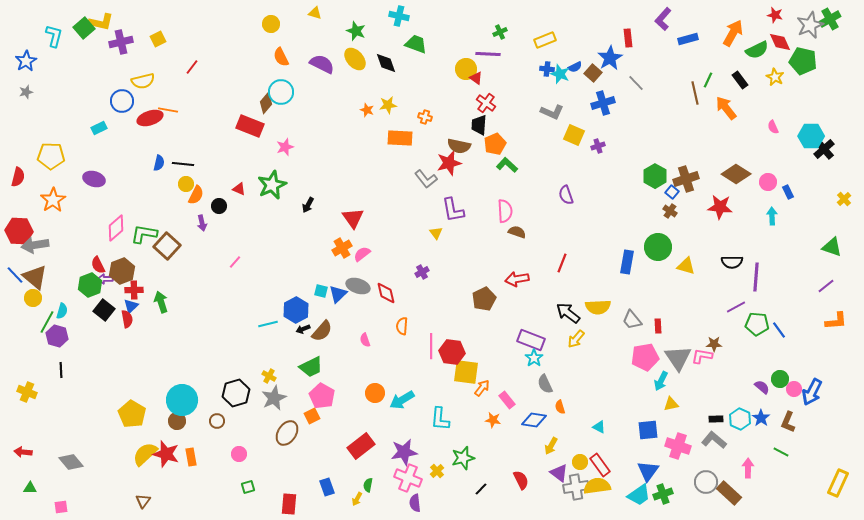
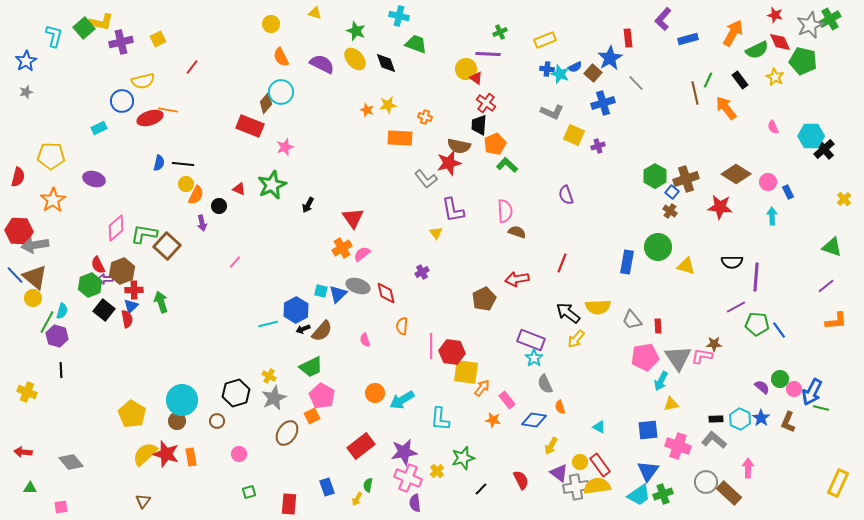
green line at (781, 452): moved 40 px right, 44 px up; rotated 14 degrees counterclockwise
green square at (248, 487): moved 1 px right, 5 px down
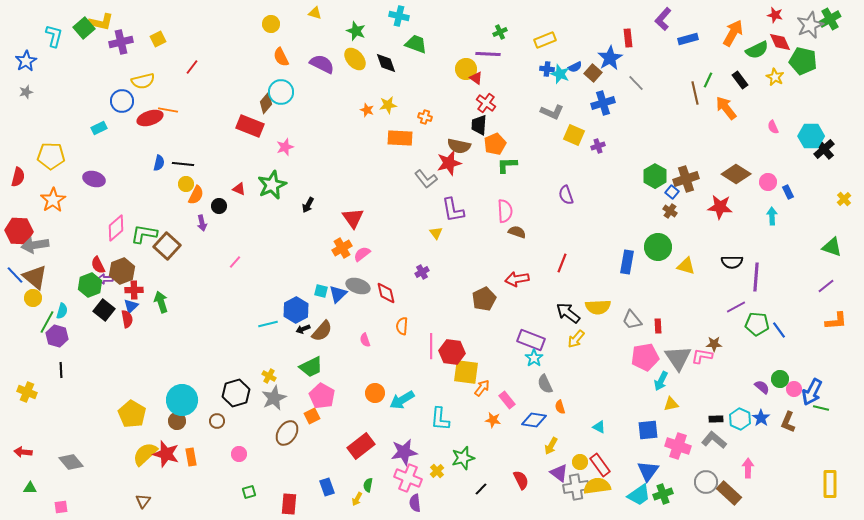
green L-shape at (507, 165): rotated 45 degrees counterclockwise
yellow rectangle at (838, 483): moved 8 px left, 1 px down; rotated 24 degrees counterclockwise
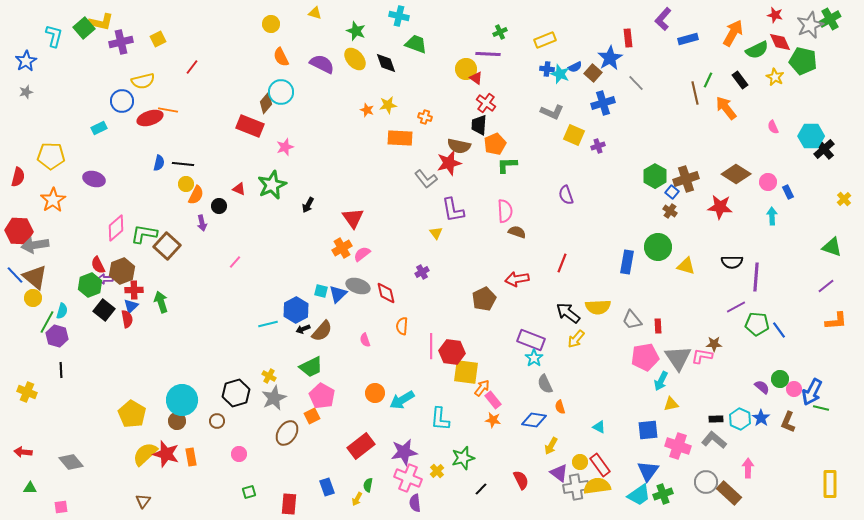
pink rectangle at (507, 400): moved 14 px left
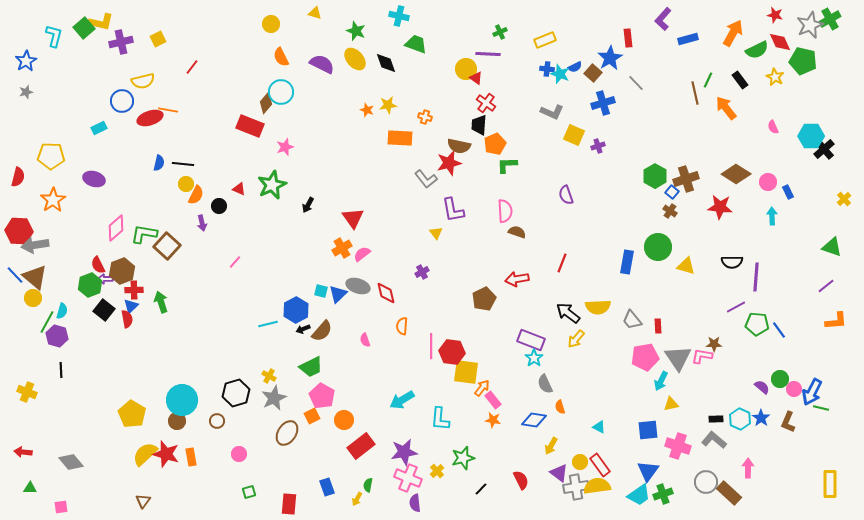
orange circle at (375, 393): moved 31 px left, 27 px down
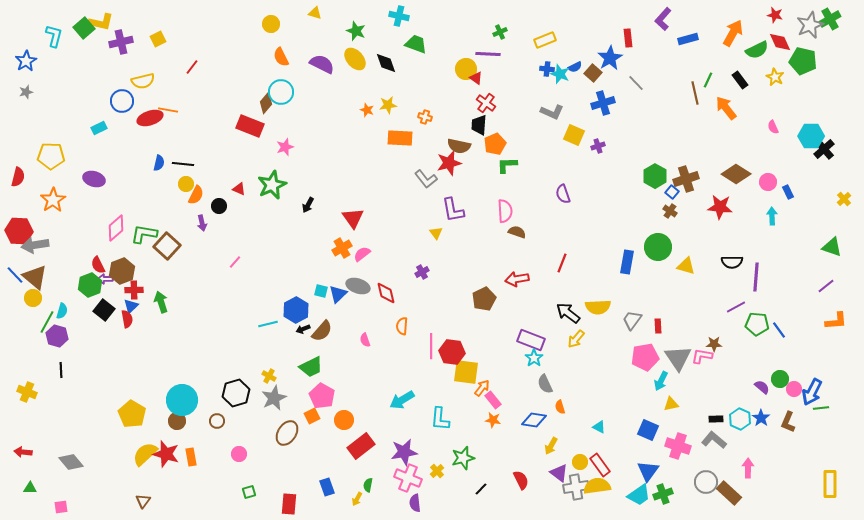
purple semicircle at (566, 195): moved 3 px left, 1 px up
gray trapezoid at (632, 320): rotated 75 degrees clockwise
green line at (821, 408): rotated 21 degrees counterclockwise
blue square at (648, 430): rotated 30 degrees clockwise
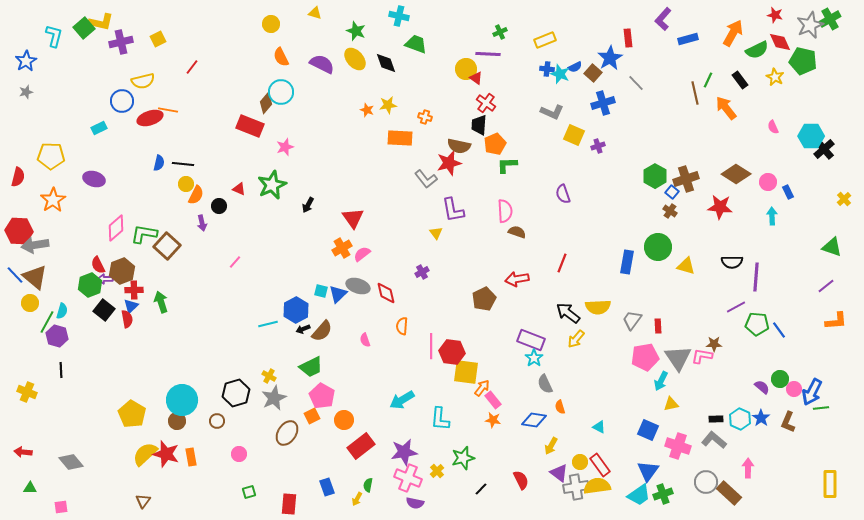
yellow circle at (33, 298): moved 3 px left, 5 px down
purple semicircle at (415, 503): rotated 72 degrees counterclockwise
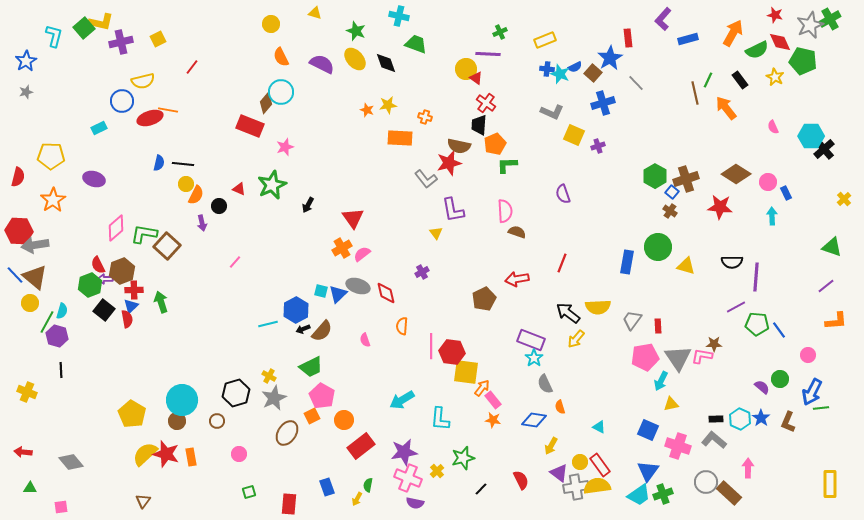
blue rectangle at (788, 192): moved 2 px left, 1 px down
pink circle at (794, 389): moved 14 px right, 34 px up
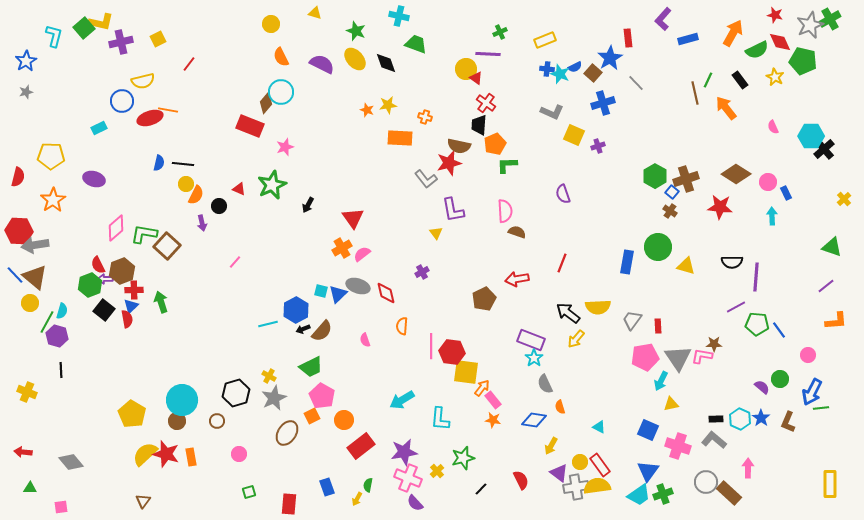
red line at (192, 67): moved 3 px left, 3 px up
purple semicircle at (415, 503): rotated 36 degrees clockwise
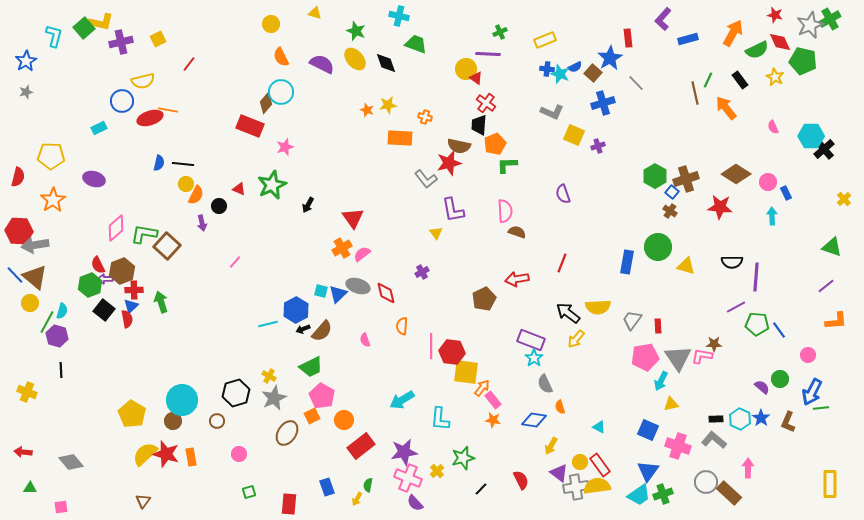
brown circle at (177, 421): moved 4 px left
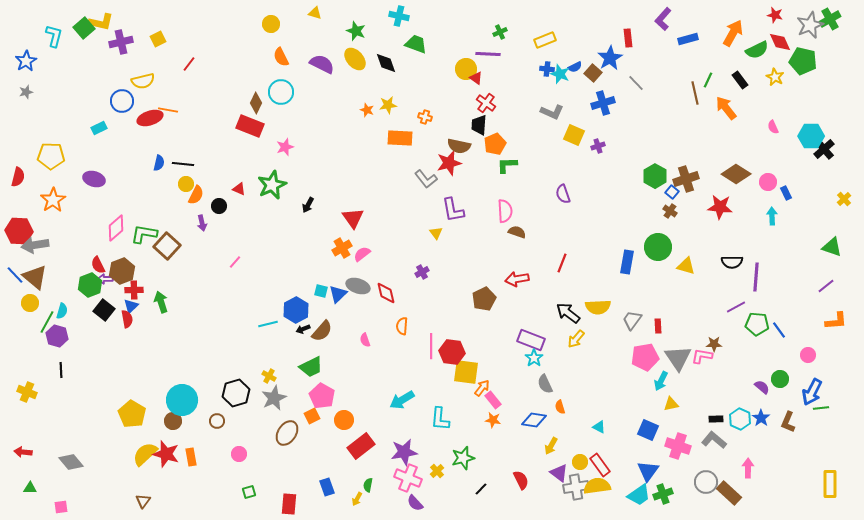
brown diamond at (266, 103): moved 10 px left; rotated 15 degrees counterclockwise
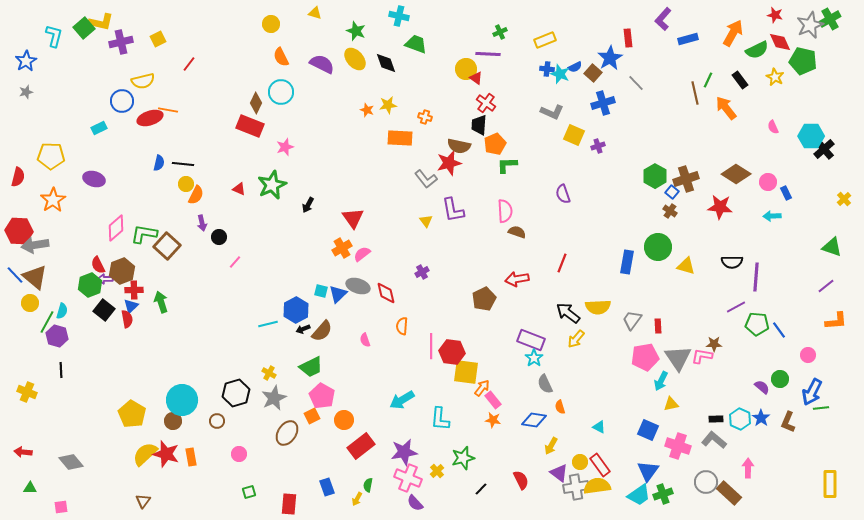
black circle at (219, 206): moved 31 px down
cyan arrow at (772, 216): rotated 90 degrees counterclockwise
yellow triangle at (436, 233): moved 10 px left, 12 px up
yellow cross at (269, 376): moved 3 px up
